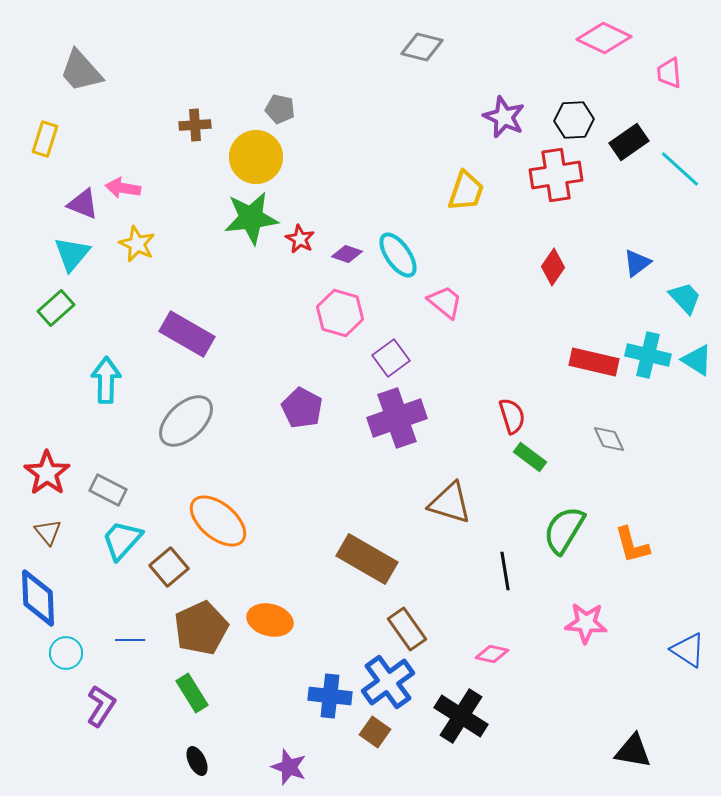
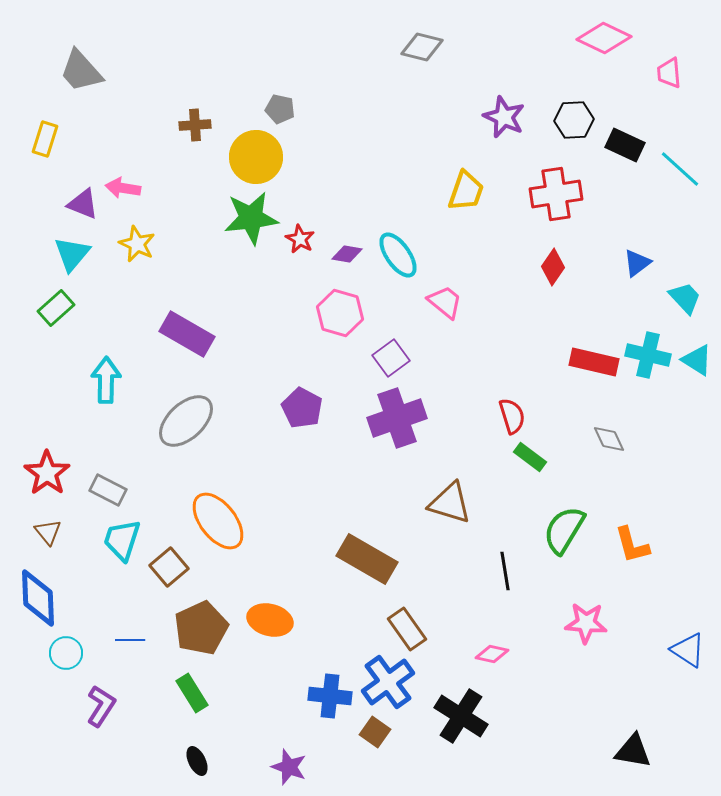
black rectangle at (629, 142): moved 4 px left, 3 px down; rotated 60 degrees clockwise
red cross at (556, 175): moved 19 px down
purple diamond at (347, 254): rotated 8 degrees counterclockwise
orange ellipse at (218, 521): rotated 12 degrees clockwise
cyan trapezoid at (122, 540): rotated 24 degrees counterclockwise
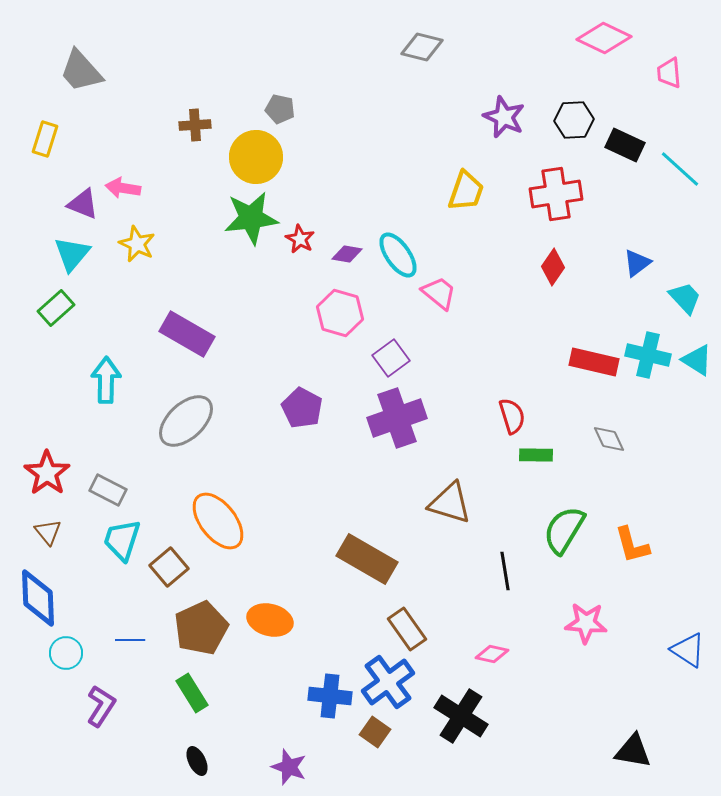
pink trapezoid at (445, 302): moved 6 px left, 9 px up
green rectangle at (530, 457): moved 6 px right, 2 px up; rotated 36 degrees counterclockwise
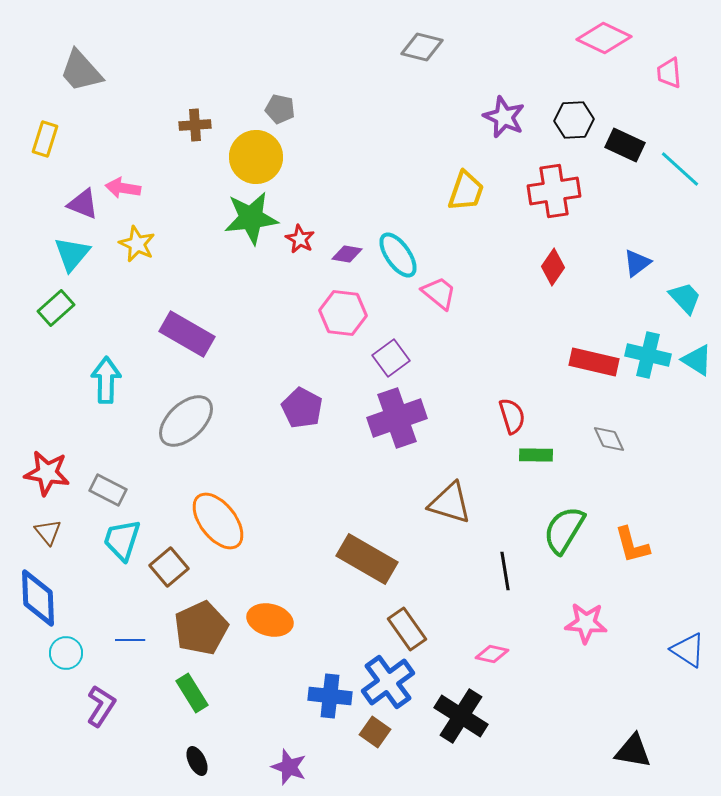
red cross at (556, 194): moved 2 px left, 3 px up
pink hexagon at (340, 313): moved 3 px right; rotated 9 degrees counterclockwise
red star at (47, 473): rotated 27 degrees counterclockwise
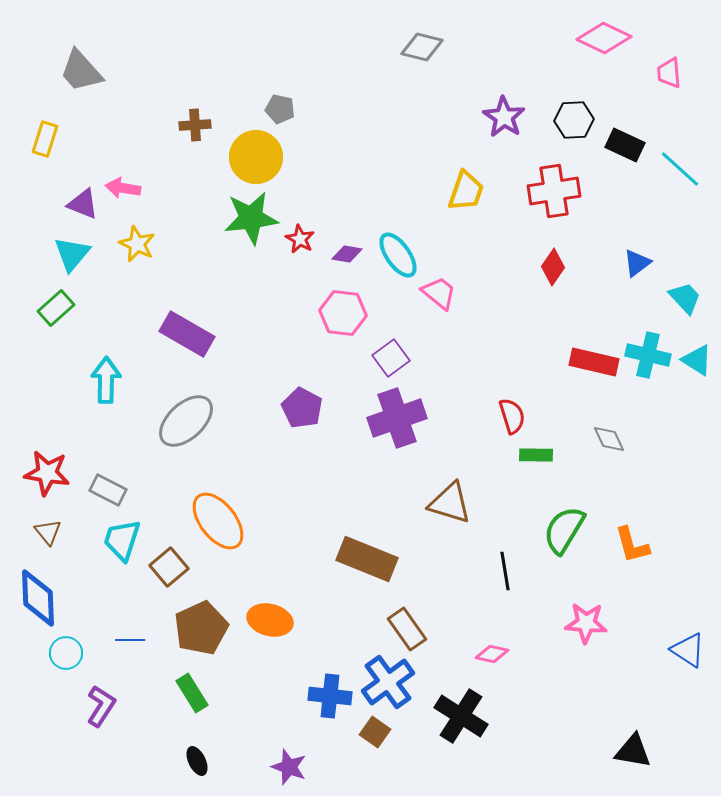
purple star at (504, 117): rotated 9 degrees clockwise
brown rectangle at (367, 559): rotated 8 degrees counterclockwise
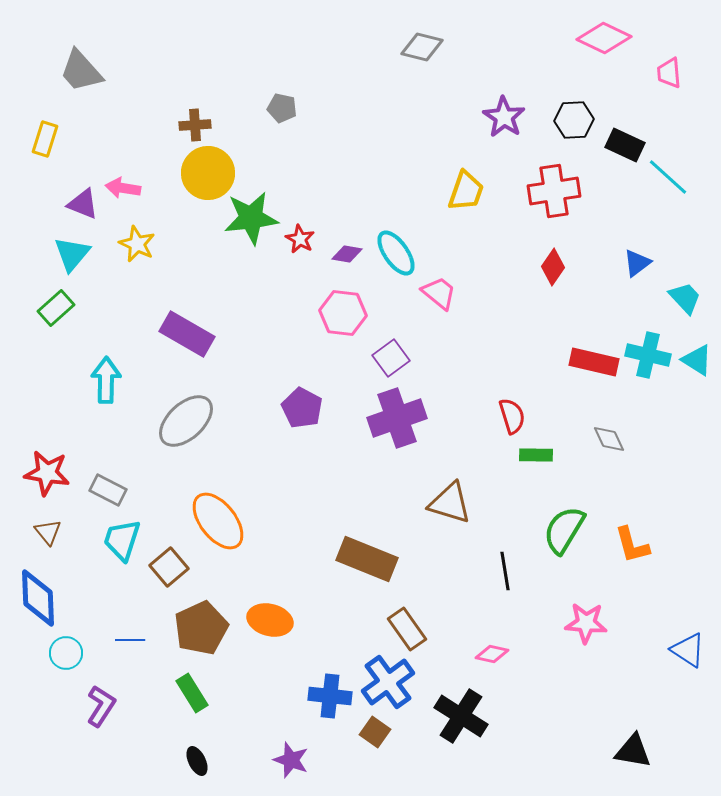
gray pentagon at (280, 109): moved 2 px right, 1 px up
yellow circle at (256, 157): moved 48 px left, 16 px down
cyan line at (680, 169): moved 12 px left, 8 px down
cyan ellipse at (398, 255): moved 2 px left, 2 px up
purple star at (289, 767): moved 2 px right, 7 px up
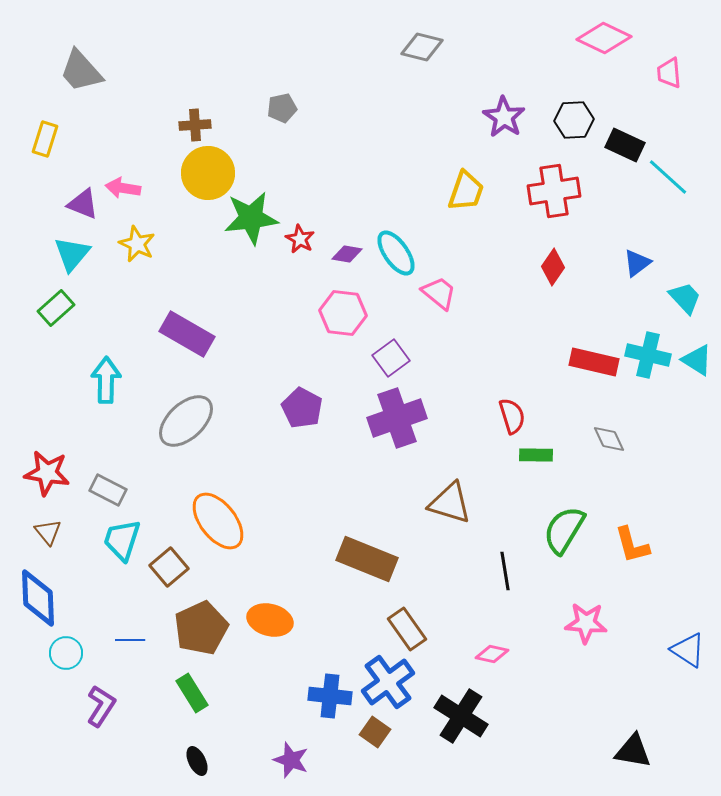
gray pentagon at (282, 108): rotated 24 degrees counterclockwise
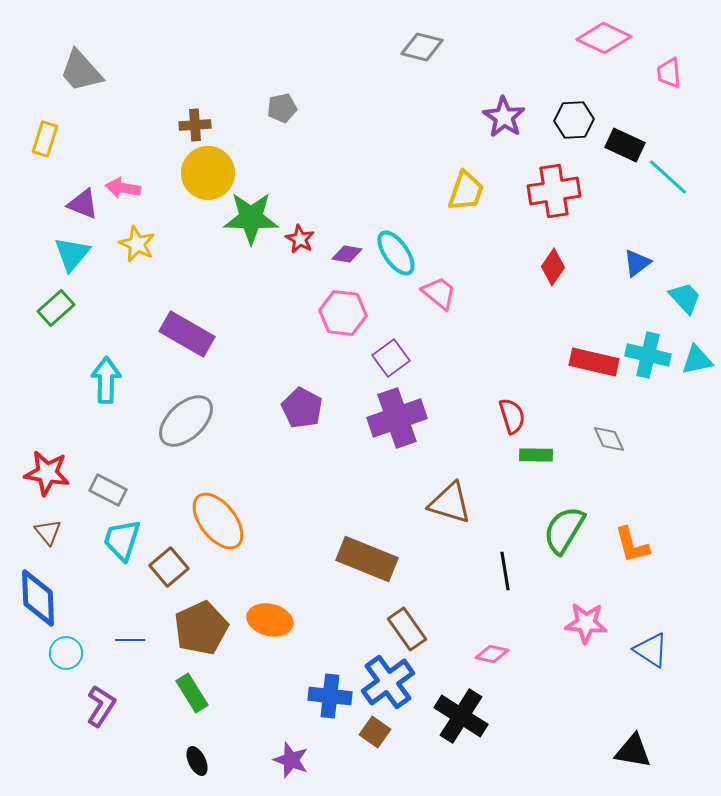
green star at (251, 218): rotated 8 degrees clockwise
cyan triangle at (697, 360): rotated 44 degrees counterclockwise
blue triangle at (688, 650): moved 37 px left
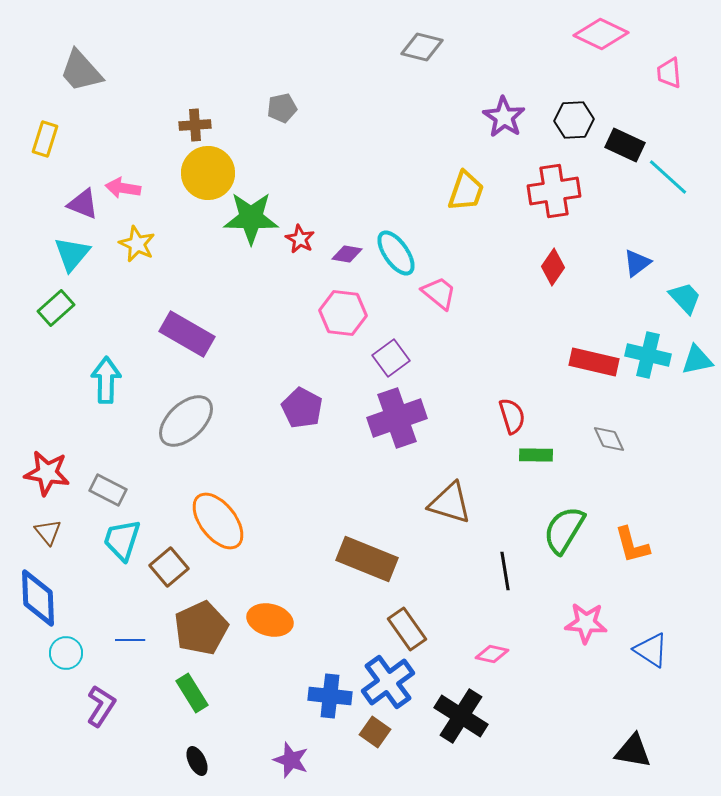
pink diamond at (604, 38): moved 3 px left, 4 px up
